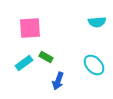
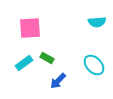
green rectangle: moved 1 px right, 1 px down
blue arrow: rotated 24 degrees clockwise
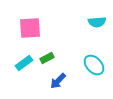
green rectangle: rotated 56 degrees counterclockwise
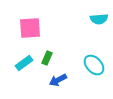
cyan semicircle: moved 2 px right, 3 px up
green rectangle: rotated 40 degrees counterclockwise
blue arrow: moved 1 px up; rotated 18 degrees clockwise
